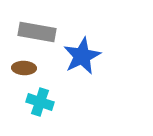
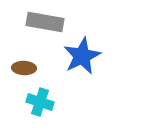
gray rectangle: moved 8 px right, 10 px up
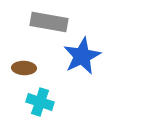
gray rectangle: moved 4 px right
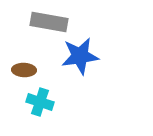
blue star: moved 2 px left; rotated 18 degrees clockwise
brown ellipse: moved 2 px down
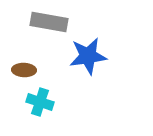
blue star: moved 8 px right
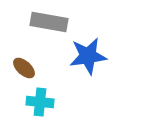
brown ellipse: moved 2 px up; rotated 40 degrees clockwise
cyan cross: rotated 12 degrees counterclockwise
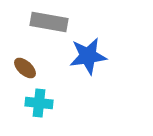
brown ellipse: moved 1 px right
cyan cross: moved 1 px left, 1 px down
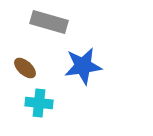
gray rectangle: rotated 6 degrees clockwise
blue star: moved 5 px left, 10 px down
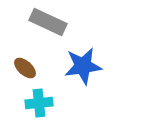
gray rectangle: moved 1 px left; rotated 9 degrees clockwise
cyan cross: rotated 12 degrees counterclockwise
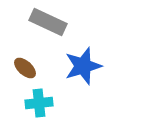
blue star: rotated 9 degrees counterclockwise
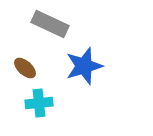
gray rectangle: moved 2 px right, 2 px down
blue star: moved 1 px right
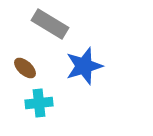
gray rectangle: rotated 6 degrees clockwise
